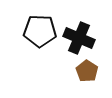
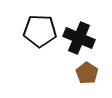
brown pentagon: moved 2 px down
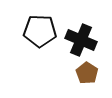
black cross: moved 2 px right, 2 px down
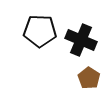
brown pentagon: moved 2 px right, 5 px down
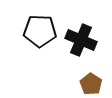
brown pentagon: moved 2 px right, 6 px down
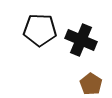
black pentagon: moved 1 px up
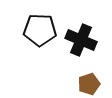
brown pentagon: moved 2 px left; rotated 20 degrees clockwise
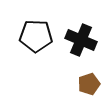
black pentagon: moved 4 px left, 6 px down
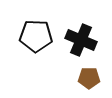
brown pentagon: moved 6 px up; rotated 20 degrees clockwise
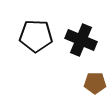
brown pentagon: moved 6 px right, 5 px down
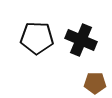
black pentagon: moved 1 px right, 2 px down
